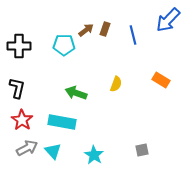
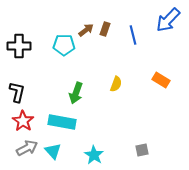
black L-shape: moved 4 px down
green arrow: rotated 90 degrees counterclockwise
red star: moved 1 px right, 1 px down
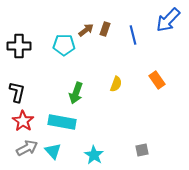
orange rectangle: moved 4 px left; rotated 24 degrees clockwise
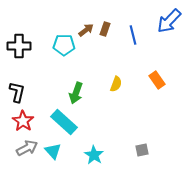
blue arrow: moved 1 px right, 1 px down
cyan rectangle: moved 2 px right; rotated 32 degrees clockwise
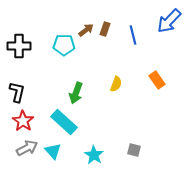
gray square: moved 8 px left; rotated 24 degrees clockwise
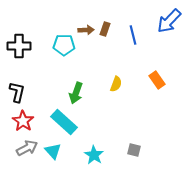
brown arrow: rotated 35 degrees clockwise
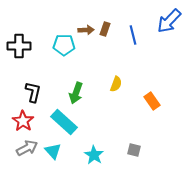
orange rectangle: moved 5 px left, 21 px down
black L-shape: moved 16 px right
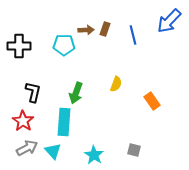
cyan rectangle: rotated 52 degrees clockwise
